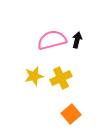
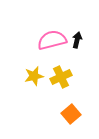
yellow cross: moved 1 px up
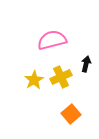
black arrow: moved 9 px right, 24 px down
yellow star: moved 4 px down; rotated 18 degrees counterclockwise
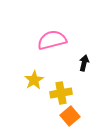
black arrow: moved 2 px left, 1 px up
yellow cross: moved 16 px down; rotated 15 degrees clockwise
orange square: moved 1 px left, 2 px down
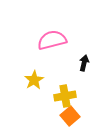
yellow cross: moved 4 px right, 3 px down
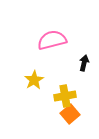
orange square: moved 2 px up
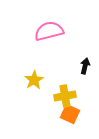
pink semicircle: moved 3 px left, 9 px up
black arrow: moved 1 px right, 3 px down
orange square: rotated 24 degrees counterclockwise
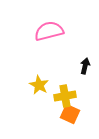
yellow star: moved 5 px right, 5 px down; rotated 12 degrees counterclockwise
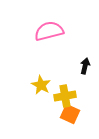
yellow star: moved 2 px right
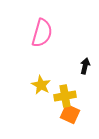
pink semicircle: moved 7 px left, 2 px down; rotated 120 degrees clockwise
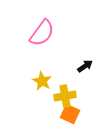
pink semicircle: rotated 20 degrees clockwise
black arrow: rotated 42 degrees clockwise
yellow star: moved 1 px right, 4 px up
